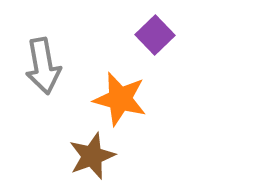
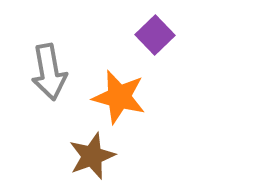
gray arrow: moved 6 px right, 6 px down
orange star: moved 1 px left, 2 px up
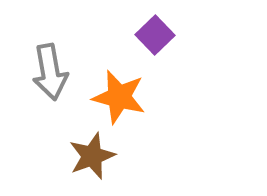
gray arrow: moved 1 px right
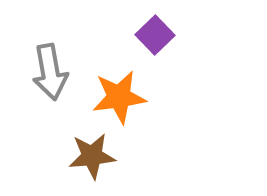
orange star: rotated 22 degrees counterclockwise
brown star: rotated 15 degrees clockwise
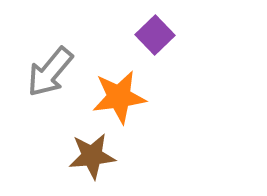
gray arrow: rotated 50 degrees clockwise
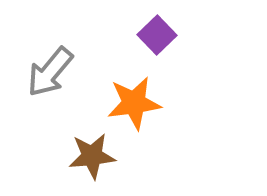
purple square: moved 2 px right
orange star: moved 15 px right, 6 px down
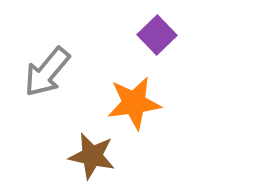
gray arrow: moved 3 px left
brown star: rotated 18 degrees clockwise
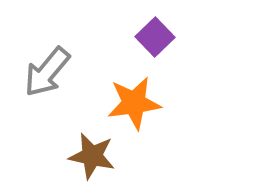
purple square: moved 2 px left, 2 px down
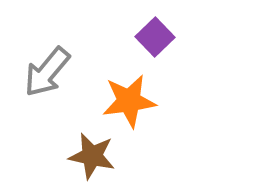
orange star: moved 5 px left, 2 px up
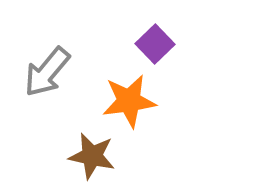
purple square: moved 7 px down
